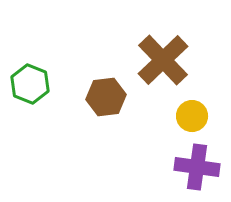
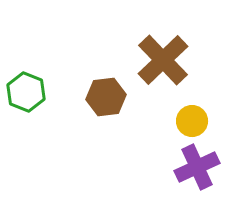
green hexagon: moved 4 px left, 8 px down
yellow circle: moved 5 px down
purple cross: rotated 33 degrees counterclockwise
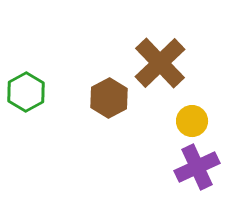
brown cross: moved 3 px left, 3 px down
green hexagon: rotated 9 degrees clockwise
brown hexagon: moved 3 px right, 1 px down; rotated 21 degrees counterclockwise
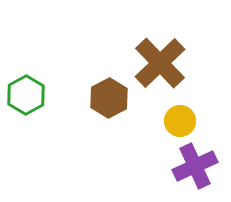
green hexagon: moved 3 px down
yellow circle: moved 12 px left
purple cross: moved 2 px left, 1 px up
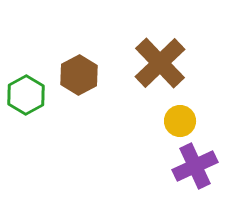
brown hexagon: moved 30 px left, 23 px up
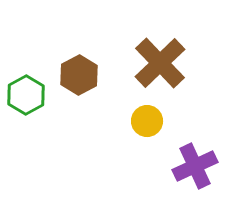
yellow circle: moved 33 px left
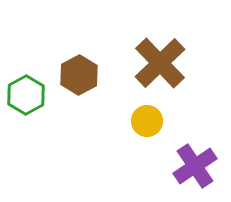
purple cross: rotated 9 degrees counterclockwise
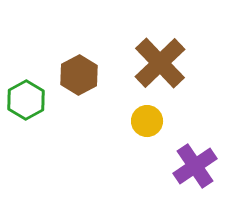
green hexagon: moved 5 px down
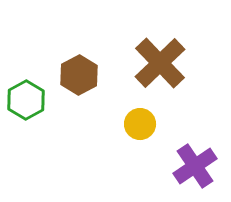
yellow circle: moved 7 px left, 3 px down
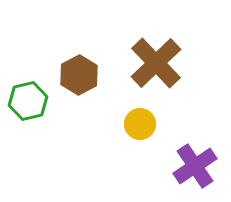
brown cross: moved 4 px left
green hexagon: moved 2 px right, 1 px down; rotated 15 degrees clockwise
